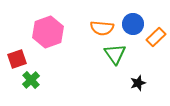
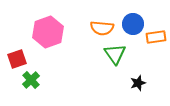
orange rectangle: rotated 36 degrees clockwise
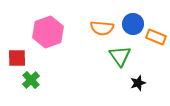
orange rectangle: rotated 30 degrees clockwise
green triangle: moved 5 px right, 2 px down
red square: moved 1 px up; rotated 18 degrees clockwise
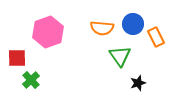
orange rectangle: rotated 42 degrees clockwise
